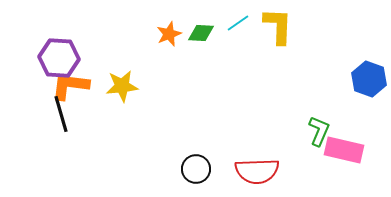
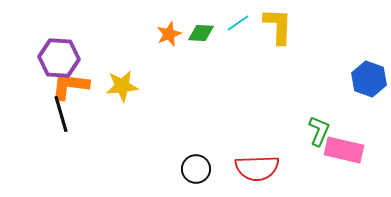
red semicircle: moved 3 px up
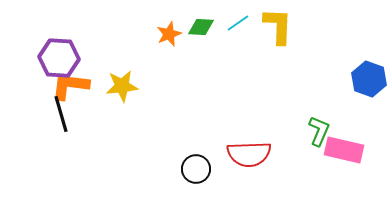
green diamond: moved 6 px up
red semicircle: moved 8 px left, 14 px up
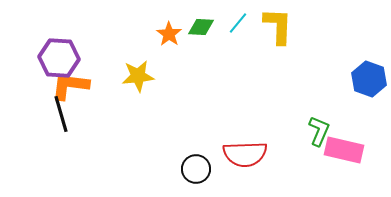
cyan line: rotated 15 degrees counterclockwise
orange star: rotated 15 degrees counterclockwise
yellow star: moved 16 px right, 10 px up
red semicircle: moved 4 px left
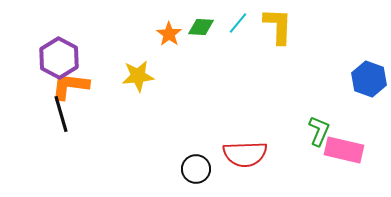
purple hexagon: rotated 24 degrees clockwise
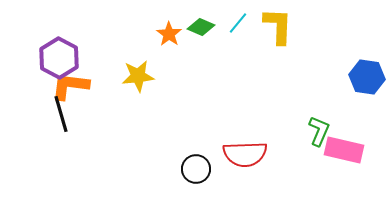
green diamond: rotated 20 degrees clockwise
blue hexagon: moved 2 px left, 2 px up; rotated 12 degrees counterclockwise
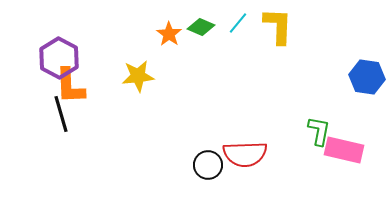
orange L-shape: rotated 99 degrees counterclockwise
green L-shape: rotated 12 degrees counterclockwise
black circle: moved 12 px right, 4 px up
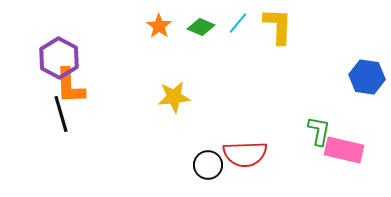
orange star: moved 10 px left, 8 px up
yellow star: moved 36 px right, 21 px down
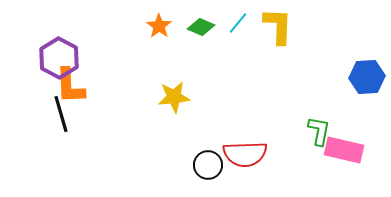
blue hexagon: rotated 12 degrees counterclockwise
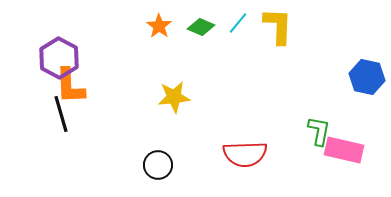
blue hexagon: rotated 16 degrees clockwise
black circle: moved 50 px left
